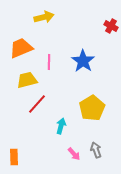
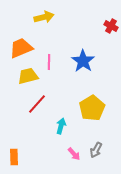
yellow trapezoid: moved 1 px right, 4 px up
gray arrow: rotated 133 degrees counterclockwise
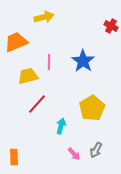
orange trapezoid: moved 5 px left, 6 px up
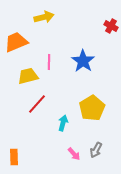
cyan arrow: moved 2 px right, 3 px up
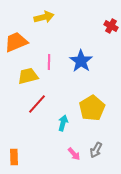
blue star: moved 2 px left
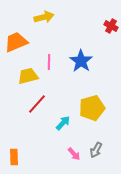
yellow pentagon: rotated 15 degrees clockwise
cyan arrow: rotated 28 degrees clockwise
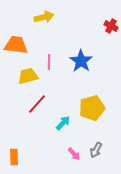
orange trapezoid: moved 3 px down; rotated 30 degrees clockwise
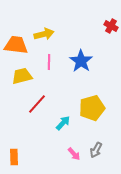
yellow arrow: moved 17 px down
yellow trapezoid: moved 6 px left
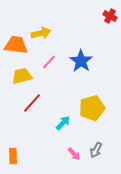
red cross: moved 1 px left, 10 px up
yellow arrow: moved 3 px left, 1 px up
pink line: rotated 42 degrees clockwise
red line: moved 5 px left, 1 px up
orange rectangle: moved 1 px left, 1 px up
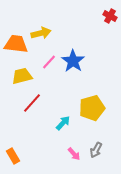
orange trapezoid: moved 1 px up
blue star: moved 8 px left
orange rectangle: rotated 28 degrees counterclockwise
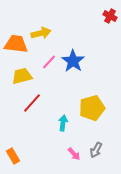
cyan arrow: rotated 35 degrees counterclockwise
